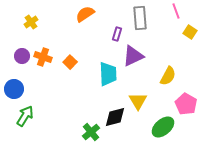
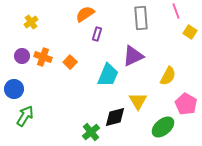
gray rectangle: moved 1 px right
purple rectangle: moved 20 px left
cyan trapezoid: moved 1 px down; rotated 25 degrees clockwise
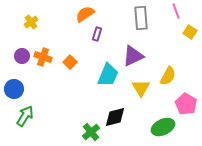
yellow triangle: moved 3 px right, 13 px up
green ellipse: rotated 15 degrees clockwise
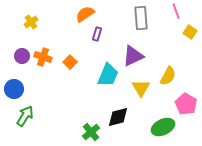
black diamond: moved 3 px right
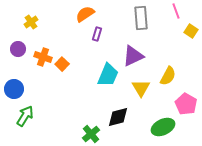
yellow square: moved 1 px right, 1 px up
purple circle: moved 4 px left, 7 px up
orange square: moved 8 px left, 2 px down
green cross: moved 2 px down
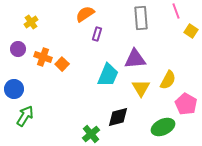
purple triangle: moved 2 px right, 3 px down; rotated 20 degrees clockwise
yellow semicircle: moved 4 px down
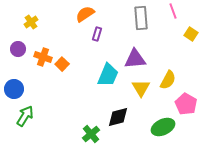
pink line: moved 3 px left
yellow square: moved 3 px down
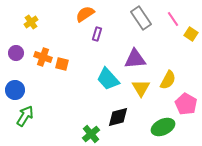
pink line: moved 8 px down; rotated 14 degrees counterclockwise
gray rectangle: rotated 30 degrees counterclockwise
purple circle: moved 2 px left, 4 px down
orange square: rotated 32 degrees counterclockwise
cyan trapezoid: moved 4 px down; rotated 115 degrees clockwise
blue circle: moved 1 px right, 1 px down
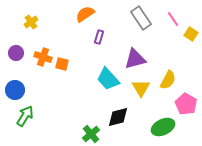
purple rectangle: moved 2 px right, 3 px down
purple triangle: rotated 10 degrees counterclockwise
